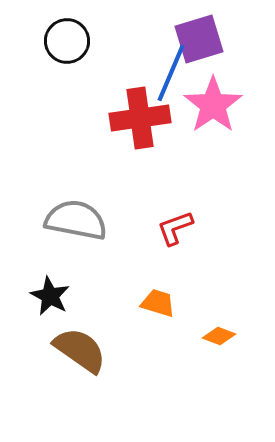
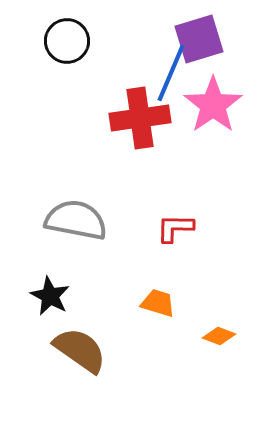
red L-shape: rotated 21 degrees clockwise
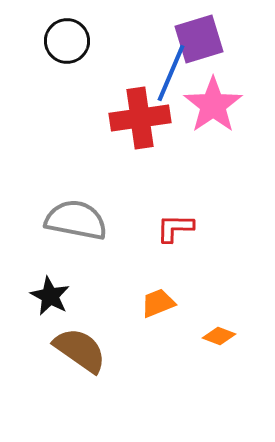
orange trapezoid: rotated 39 degrees counterclockwise
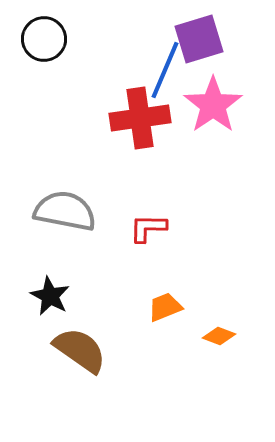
black circle: moved 23 px left, 2 px up
blue line: moved 6 px left, 3 px up
gray semicircle: moved 11 px left, 9 px up
red L-shape: moved 27 px left
orange trapezoid: moved 7 px right, 4 px down
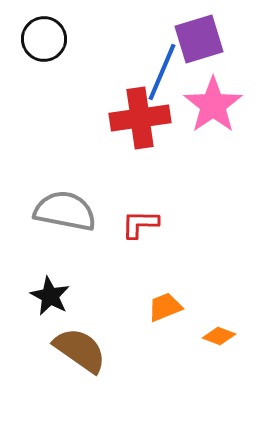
blue line: moved 3 px left, 2 px down
red L-shape: moved 8 px left, 4 px up
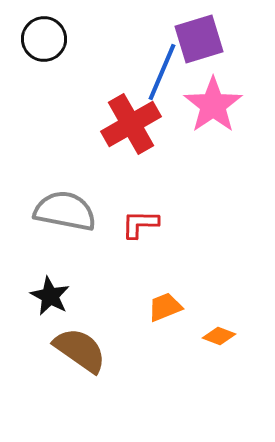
red cross: moved 9 px left, 6 px down; rotated 22 degrees counterclockwise
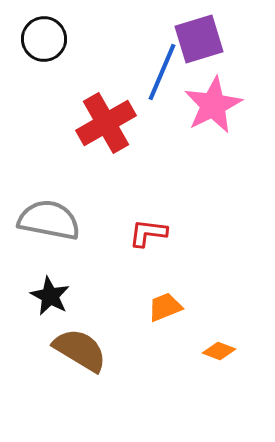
pink star: rotated 8 degrees clockwise
red cross: moved 25 px left, 1 px up
gray semicircle: moved 16 px left, 9 px down
red L-shape: moved 8 px right, 9 px down; rotated 6 degrees clockwise
orange diamond: moved 15 px down
brown semicircle: rotated 4 degrees counterclockwise
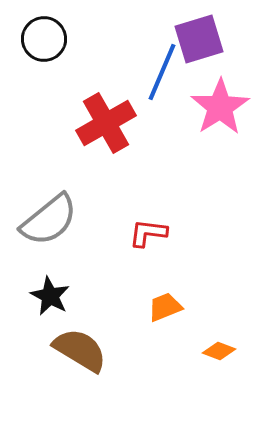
pink star: moved 7 px right, 2 px down; rotated 6 degrees counterclockwise
gray semicircle: rotated 130 degrees clockwise
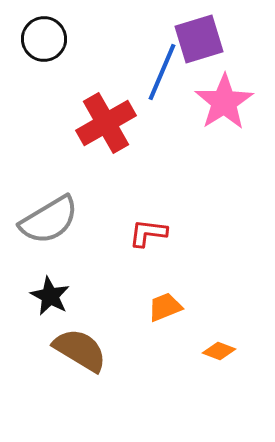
pink star: moved 4 px right, 5 px up
gray semicircle: rotated 8 degrees clockwise
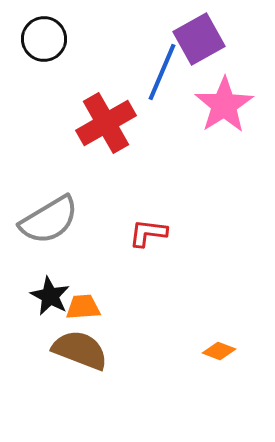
purple square: rotated 12 degrees counterclockwise
pink star: moved 3 px down
orange trapezoid: moved 82 px left; rotated 18 degrees clockwise
brown semicircle: rotated 10 degrees counterclockwise
